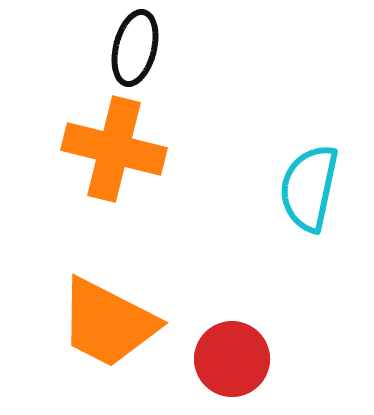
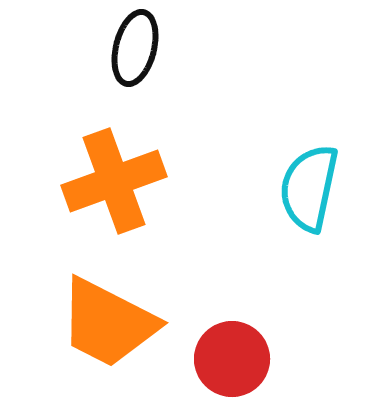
orange cross: moved 32 px down; rotated 34 degrees counterclockwise
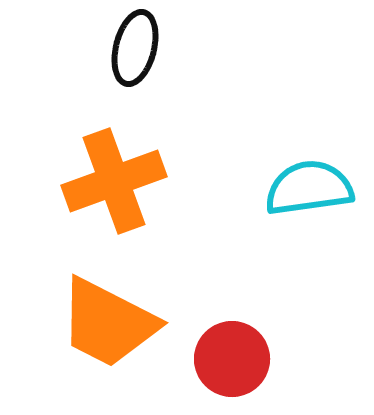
cyan semicircle: rotated 70 degrees clockwise
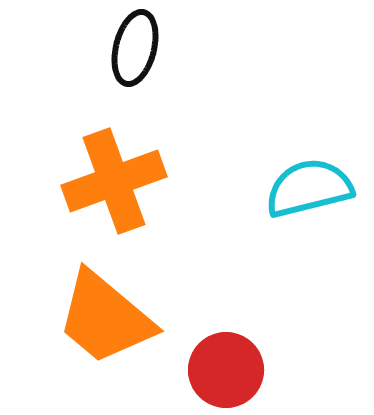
cyan semicircle: rotated 6 degrees counterclockwise
orange trapezoid: moved 3 px left, 5 px up; rotated 13 degrees clockwise
red circle: moved 6 px left, 11 px down
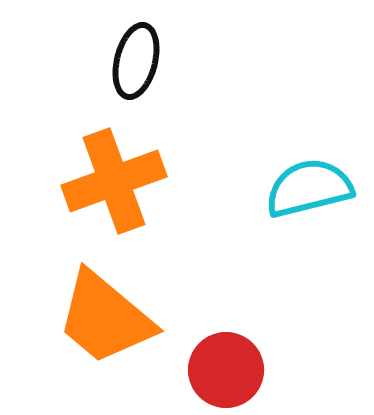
black ellipse: moved 1 px right, 13 px down
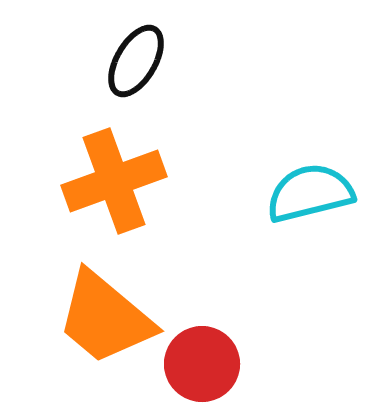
black ellipse: rotated 16 degrees clockwise
cyan semicircle: moved 1 px right, 5 px down
red circle: moved 24 px left, 6 px up
